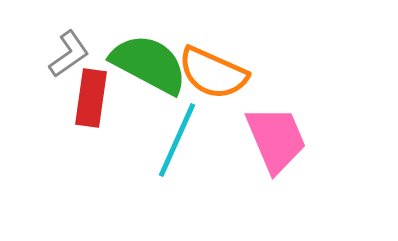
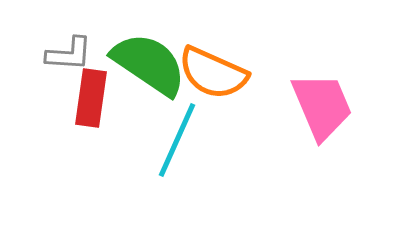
gray L-shape: rotated 39 degrees clockwise
green semicircle: rotated 6 degrees clockwise
pink trapezoid: moved 46 px right, 33 px up
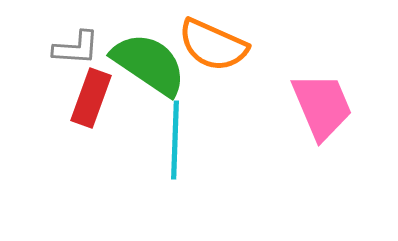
gray L-shape: moved 7 px right, 6 px up
orange semicircle: moved 28 px up
red rectangle: rotated 12 degrees clockwise
cyan line: moved 2 px left; rotated 22 degrees counterclockwise
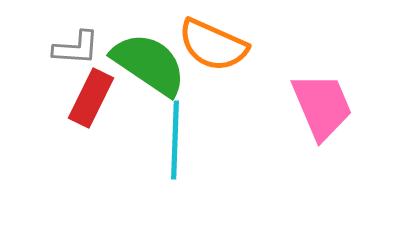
red rectangle: rotated 6 degrees clockwise
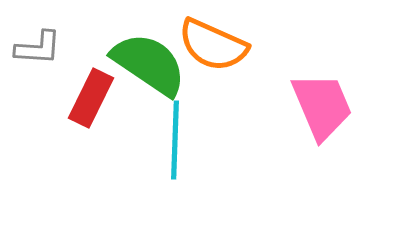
gray L-shape: moved 38 px left
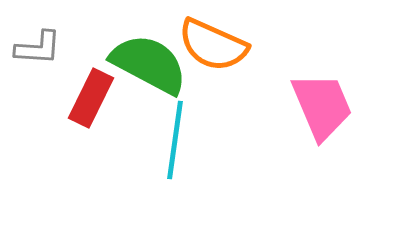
green semicircle: rotated 6 degrees counterclockwise
cyan line: rotated 6 degrees clockwise
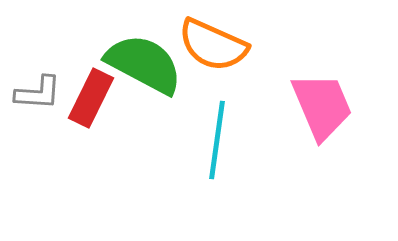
gray L-shape: moved 45 px down
green semicircle: moved 5 px left
cyan line: moved 42 px right
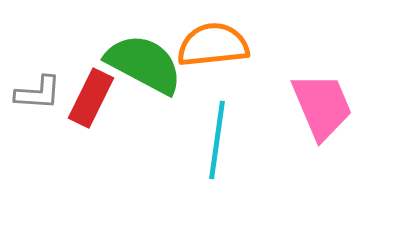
orange semicircle: rotated 150 degrees clockwise
